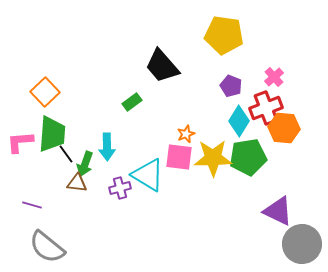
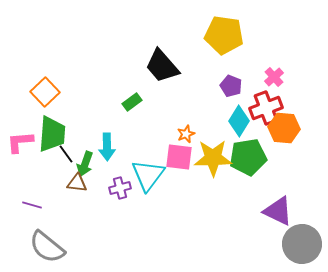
cyan triangle: rotated 36 degrees clockwise
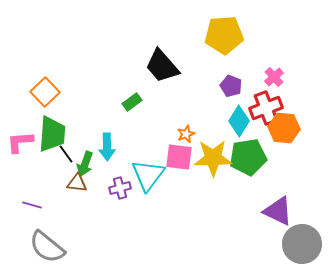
yellow pentagon: rotated 12 degrees counterclockwise
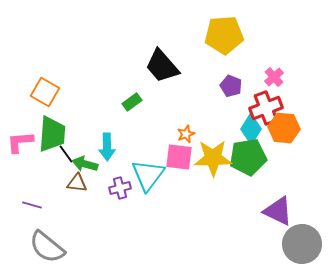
orange square: rotated 16 degrees counterclockwise
cyan diamond: moved 12 px right, 8 px down
green arrow: rotated 85 degrees clockwise
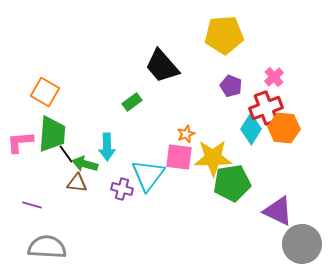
green pentagon: moved 16 px left, 26 px down
purple cross: moved 2 px right, 1 px down; rotated 30 degrees clockwise
gray semicircle: rotated 144 degrees clockwise
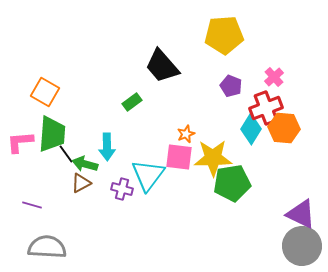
brown triangle: moved 4 px right; rotated 35 degrees counterclockwise
purple triangle: moved 23 px right, 3 px down
gray circle: moved 2 px down
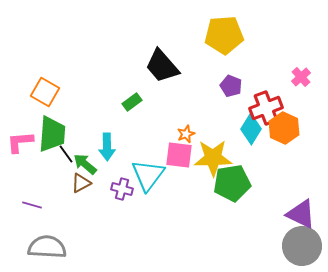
pink cross: moved 27 px right
orange hexagon: rotated 20 degrees clockwise
pink square: moved 2 px up
green arrow: rotated 25 degrees clockwise
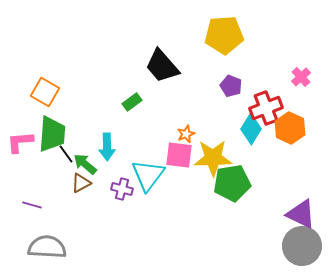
orange hexagon: moved 6 px right
